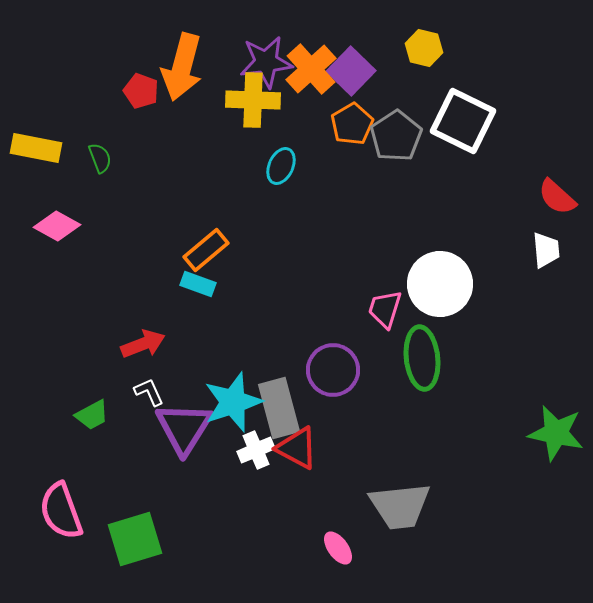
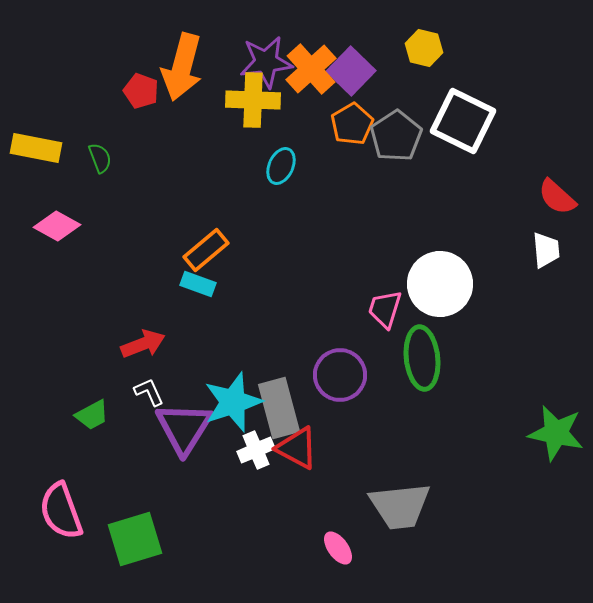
purple circle: moved 7 px right, 5 px down
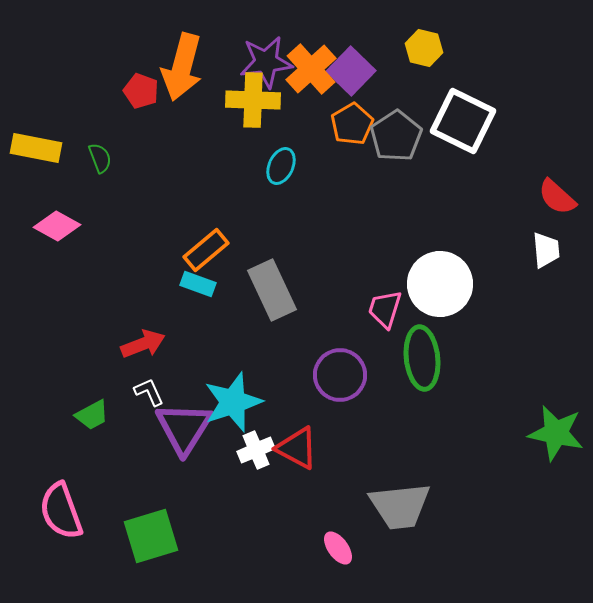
gray rectangle: moved 7 px left, 118 px up; rotated 10 degrees counterclockwise
green square: moved 16 px right, 3 px up
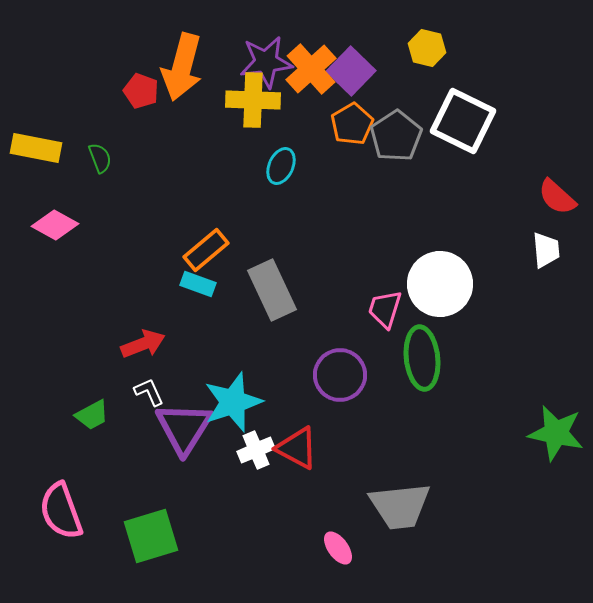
yellow hexagon: moved 3 px right
pink diamond: moved 2 px left, 1 px up
